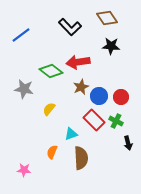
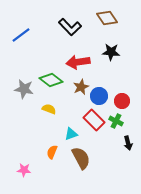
black star: moved 6 px down
green diamond: moved 9 px down
red circle: moved 1 px right, 4 px down
yellow semicircle: rotated 72 degrees clockwise
brown semicircle: rotated 25 degrees counterclockwise
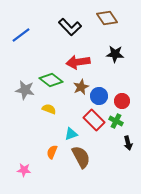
black star: moved 4 px right, 2 px down
gray star: moved 1 px right, 1 px down
brown semicircle: moved 1 px up
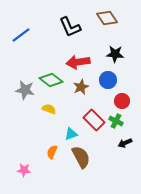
black L-shape: rotated 20 degrees clockwise
blue circle: moved 9 px right, 16 px up
black arrow: moved 3 px left; rotated 80 degrees clockwise
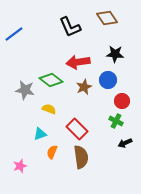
blue line: moved 7 px left, 1 px up
brown star: moved 3 px right
red rectangle: moved 17 px left, 9 px down
cyan triangle: moved 31 px left
brown semicircle: rotated 20 degrees clockwise
pink star: moved 4 px left, 4 px up; rotated 24 degrees counterclockwise
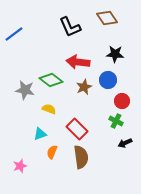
red arrow: rotated 15 degrees clockwise
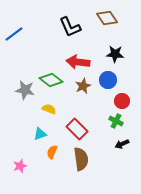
brown star: moved 1 px left, 1 px up
black arrow: moved 3 px left, 1 px down
brown semicircle: moved 2 px down
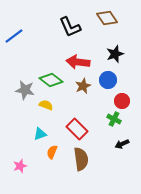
blue line: moved 2 px down
black star: rotated 24 degrees counterclockwise
yellow semicircle: moved 3 px left, 4 px up
green cross: moved 2 px left, 2 px up
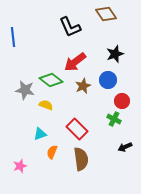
brown diamond: moved 1 px left, 4 px up
blue line: moved 1 px left, 1 px down; rotated 60 degrees counterclockwise
red arrow: moved 3 px left; rotated 45 degrees counterclockwise
black arrow: moved 3 px right, 3 px down
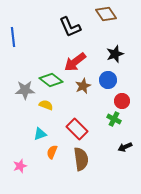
gray star: rotated 12 degrees counterclockwise
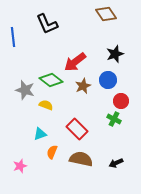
black L-shape: moved 23 px left, 3 px up
gray star: rotated 18 degrees clockwise
red circle: moved 1 px left
black arrow: moved 9 px left, 16 px down
brown semicircle: rotated 70 degrees counterclockwise
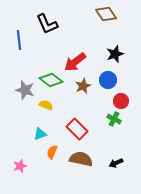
blue line: moved 6 px right, 3 px down
